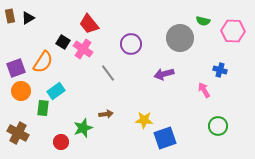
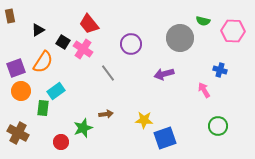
black triangle: moved 10 px right, 12 px down
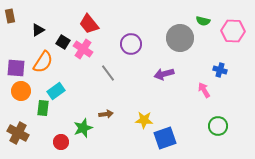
purple square: rotated 24 degrees clockwise
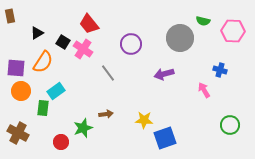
black triangle: moved 1 px left, 3 px down
green circle: moved 12 px right, 1 px up
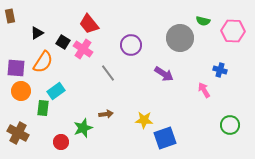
purple circle: moved 1 px down
purple arrow: rotated 132 degrees counterclockwise
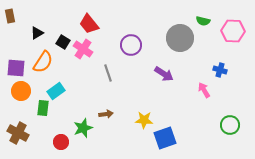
gray line: rotated 18 degrees clockwise
